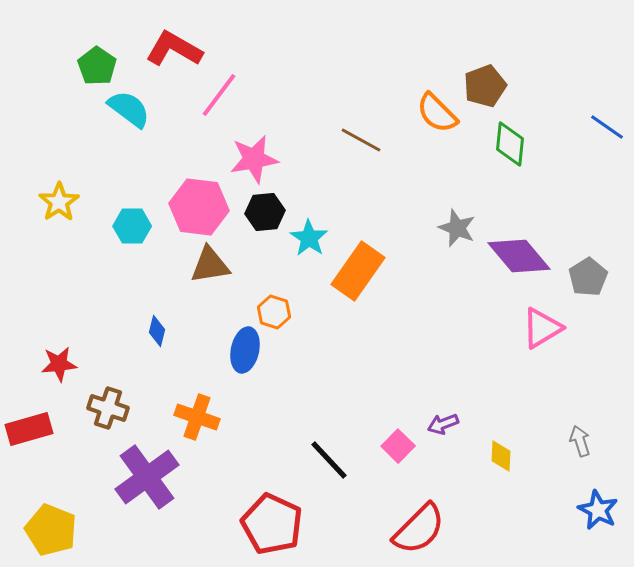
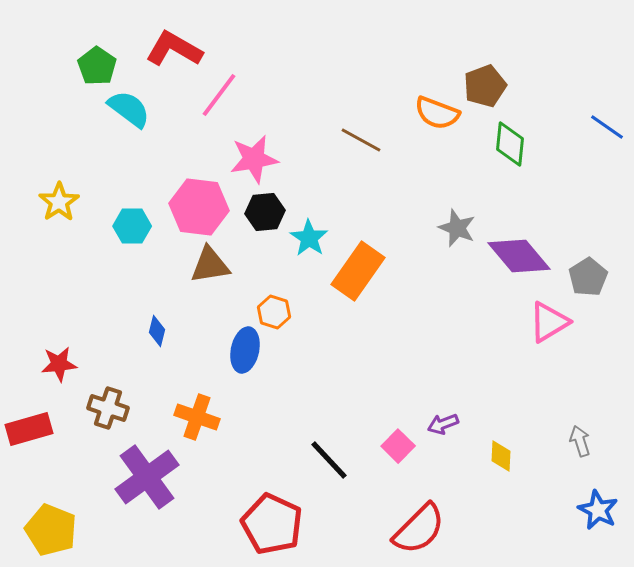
orange semicircle: rotated 24 degrees counterclockwise
pink triangle: moved 7 px right, 6 px up
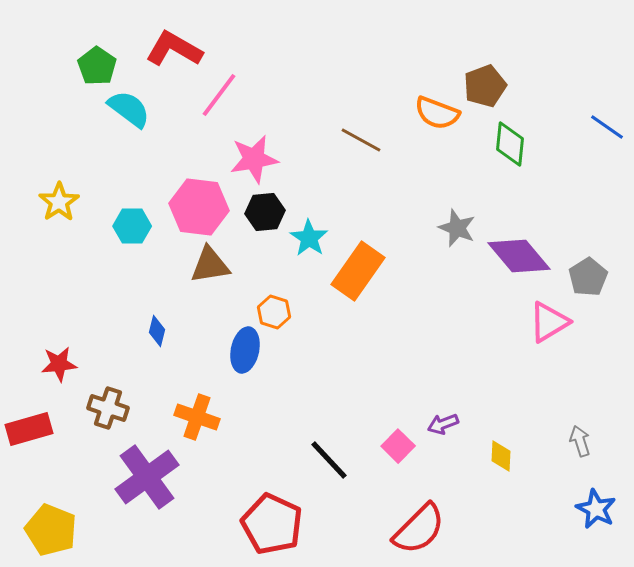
blue star: moved 2 px left, 1 px up
